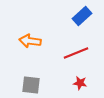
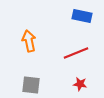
blue rectangle: rotated 54 degrees clockwise
orange arrow: moved 1 px left; rotated 70 degrees clockwise
red star: moved 1 px down
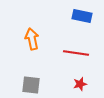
orange arrow: moved 3 px right, 2 px up
red line: rotated 30 degrees clockwise
red star: rotated 24 degrees counterclockwise
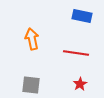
red star: rotated 16 degrees counterclockwise
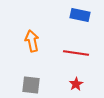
blue rectangle: moved 2 px left, 1 px up
orange arrow: moved 2 px down
red star: moved 4 px left
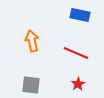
red line: rotated 15 degrees clockwise
red star: moved 2 px right
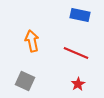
gray square: moved 6 px left, 4 px up; rotated 18 degrees clockwise
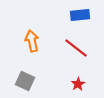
blue rectangle: rotated 18 degrees counterclockwise
red line: moved 5 px up; rotated 15 degrees clockwise
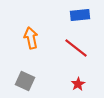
orange arrow: moved 1 px left, 3 px up
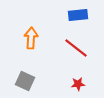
blue rectangle: moved 2 px left
orange arrow: rotated 15 degrees clockwise
red star: rotated 24 degrees clockwise
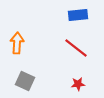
orange arrow: moved 14 px left, 5 px down
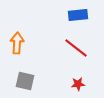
gray square: rotated 12 degrees counterclockwise
